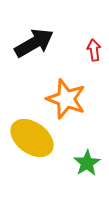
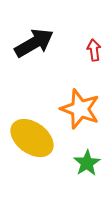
orange star: moved 14 px right, 10 px down
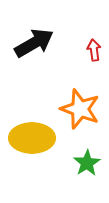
yellow ellipse: rotated 36 degrees counterclockwise
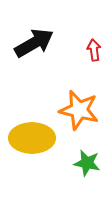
orange star: moved 1 px left, 1 px down; rotated 6 degrees counterclockwise
green star: rotated 28 degrees counterclockwise
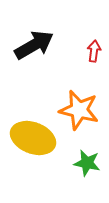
black arrow: moved 2 px down
red arrow: moved 1 px down; rotated 15 degrees clockwise
yellow ellipse: moved 1 px right; rotated 21 degrees clockwise
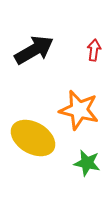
black arrow: moved 5 px down
red arrow: moved 1 px up
yellow ellipse: rotated 9 degrees clockwise
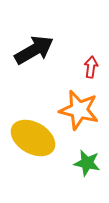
red arrow: moved 3 px left, 17 px down
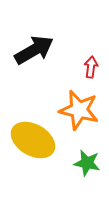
yellow ellipse: moved 2 px down
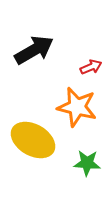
red arrow: rotated 60 degrees clockwise
orange star: moved 2 px left, 3 px up
green star: rotated 8 degrees counterclockwise
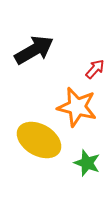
red arrow: moved 4 px right, 2 px down; rotated 25 degrees counterclockwise
yellow ellipse: moved 6 px right
green star: rotated 16 degrees clockwise
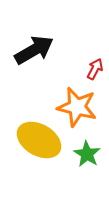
red arrow: rotated 15 degrees counterclockwise
green star: moved 9 px up; rotated 12 degrees clockwise
